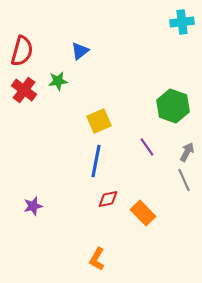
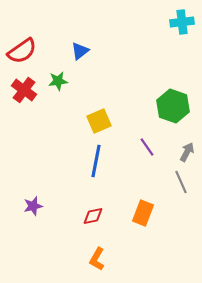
red semicircle: rotated 40 degrees clockwise
gray line: moved 3 px left, 2 px down
red diamond: moved 15 px left, 17 px down
orange rectangle: rotated 65 degrees clockwise
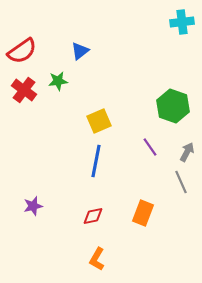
purple line: moved 3 px right
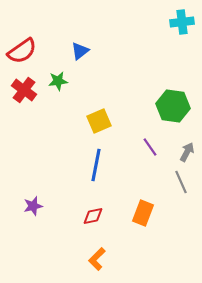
green hexagon: rotated 12 degrees counterclockwise
blue line: moved 4 px down
orange L-shape: rotated 15 degrees clockwise
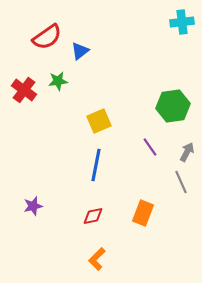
red semicircle: moved 25 px right, 14 px up
green hexagon: rotated 16 degrees counterclockwise
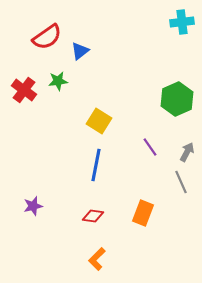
green hexagon: moved 4 px right, 7 px up; rotated 16 degrees counterclockwise
yellow square: rotated 35 degrees counterclockwise
red diamond: rotated 20 degrees clockwise
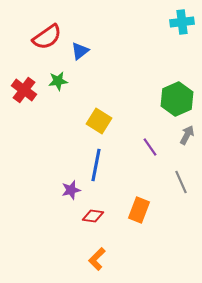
gray arrow: moved 17 px up
purple star: moved 38 px right, 16 px up
orange rectangle: moved 4 px left, 3 px up
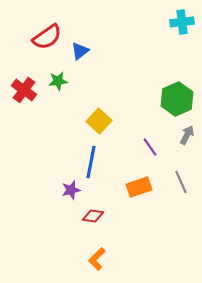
yellow square: rotated 10 degrees clockwise
blue line: moved 5 px left, 3 px up
orange rectangle: moved 23 px up; rotated 50 degrees clockwise
